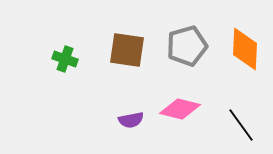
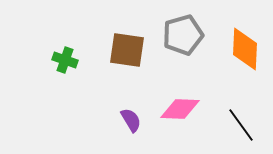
gray pentagon: moved 4 px left, 11 px up
green cross: moved 1 px down
pink diamond: rotated 12 degrees counterclockwise
purple semicircle: rotated 110 degrees counterclockwise
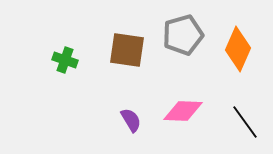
orange diamond: moved 7 px left; rotated 21 degrees clockwise
pink diamond: moved 3 px right, 2 px down
black line: moved 4 px right, 3 px up
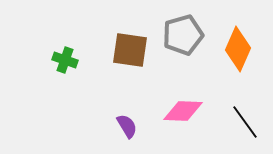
brown square: moved 3 px right
purple semicircle: moved 4 px left, 6 px down
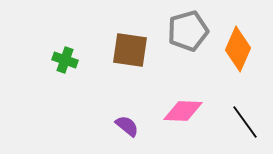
gray pentagon: moved 5 px right, 4 px up
purple semicircle: rotated 20 degrees counterclockwise
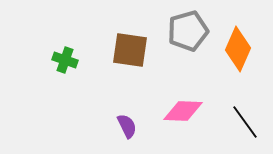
purple semicircle: rotated 25 degrees clockwise
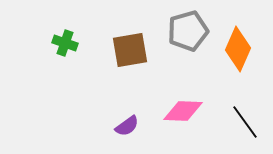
brown square: rotated 18 degrees counterclockwise
green cross: moved 17 px up
purple semicircle: rotated 80 degrees clockwise
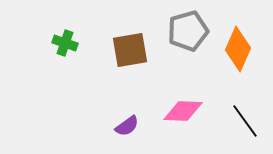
black line: moved 1 px up
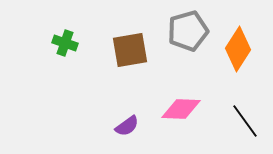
orange diamond: rotated 9 degrees clockwise
pink diamond: moved 2 px left, 2 px up
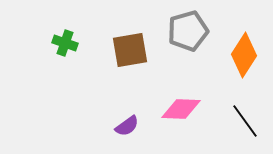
orange diamond: moved 6 px right, 6 px down
